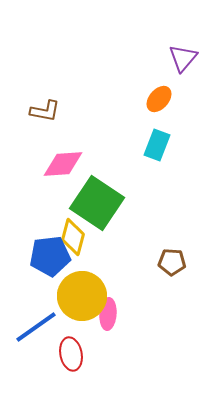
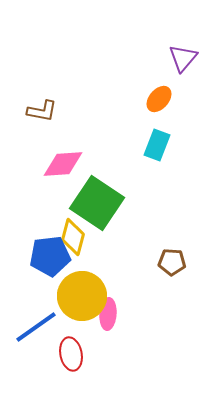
brown L-shape: moved 3 px left
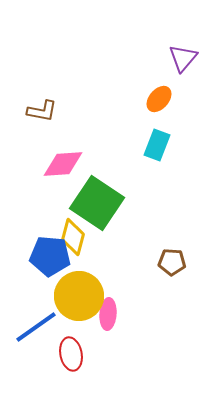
blue pentagon: rotated 12 degrees clockwise
yellow circle: moved 3 px left
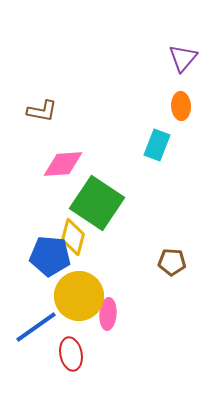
orange ellipse: moved 22 px right, 7 px down; rotated 44 degrees counterclockwise
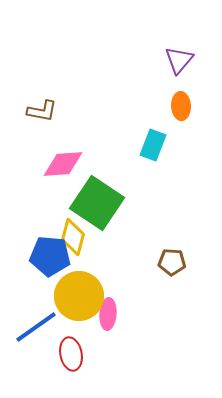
purple triangle: moved 4 px left, 2 px down
cyan rectangle: moved 4 px left
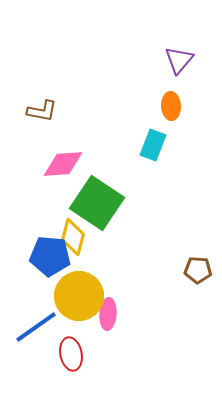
orange ellipse: moved 10 px left
brown pentagon: moved 26 px right, 8 px down
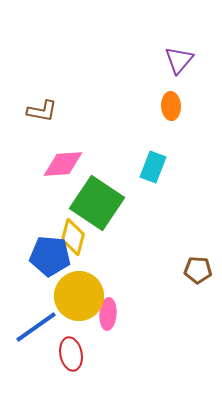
cyan rectangle: moved 22 px down
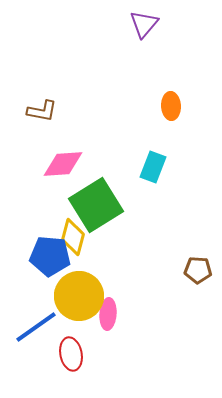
purple triangle: moved 35 px left, 36 px up
green square: moved 1 px left, 2 px down; rotated 24 degrees clockwise
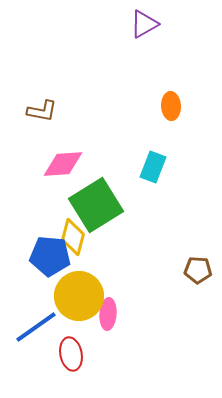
purple triangle: rotated 20 degrees clockwise
